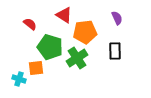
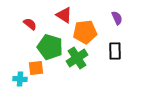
cyan cross: moved 1 px right; rotated 16 degrees counterclockwise
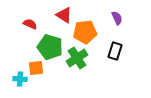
red semicircle: rotated 16 degrees counterclockwise
black rectangle: rotated 18 degrees clockwise
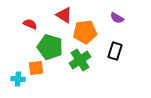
purple semicircle: rotated 144 degrees clockwise
green cross: moved 3 px right, 2 px down
cyan cross: moved 2 px left
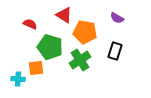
orange pentagon: rotated 15 degrees clockwise
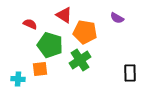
green pentagon: moved 2 px up
black rectangle: moved 15 px right, 22 px down; rotated 18 degrees counterclockwise
orange square: moved 4 px right, 1 px down
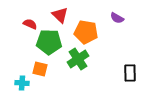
red triangle: moved 4 px left; rotated 12 degrees clockwise
orange pentagon: moved 1 px right
green pentagon: moved 1 px left, 3 px up; rotated 15 degrees counterclockwise
green cross: moved 2 px left, 1 px up
orange square: rotated 21 degrees clockwise
cyan cross: moved 4 px right, 4 px down
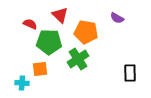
orange square: rotated 21 degrees counterclockwise
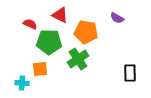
red triangle: rotated 18 degrees counterclockwise
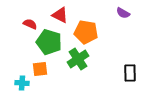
purple semicircle: moved 6 px right, 5 px up
green pentagon: rotated 15 degrees clockwise
